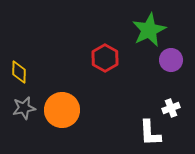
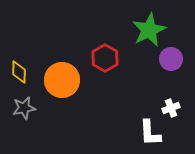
purple circle: moved 1 px up
orange circle: moved 30 px up
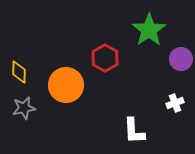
green star: rotated 8 degrees counterclockwise
purple circle: moved 10 px right
orange circle: moved 4 px right, 5 px down
white cross: moved 4 px right, 5 px up
white L-shape: moved 16 px left, 2 px up
